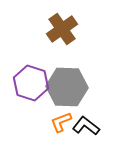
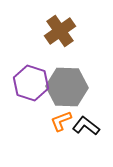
brown cross: moved 2 px left, 2 px down
orange L-shape: moved 1 px up
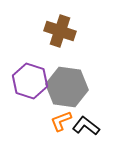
brown cross: rotated 36 degrees counterclockwise
purple hexagon: moved 1 px left, 2 px up
gray hexagon: rotated 6 degrees clockwise
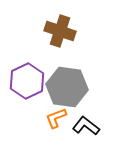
purple hexagon: moved 3 px left; rotated 16 degrees clockwise
orange L-shape: moved 5 px left, 3 px up
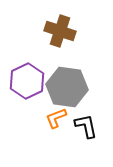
black L-shape: rotated 40 degrees clockwise
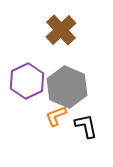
brown cross: moved 1 px right, 1 px up; rotated 28 degrees clockwise
gray hexagon: rotated 15 degrees clockwise
orange L-shape: moved 2 px up
